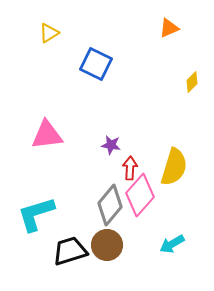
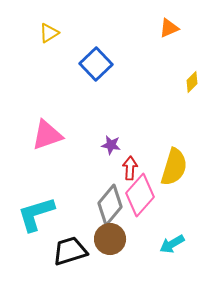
blue square: rotated 20 degrees clockwise
pink triangle: rotated 12 degrees counterclockwise
brown circle: moved 3 px right, 6 px up
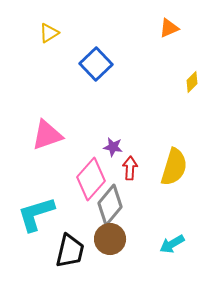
purple star: moved 2 px right, 2 px down
pink diamond: moved 49 px left, 16 px up
black trapezoid: rotated 120 degrees clockwise
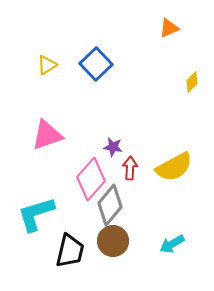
yellow triangle: moved 2 px left, 32 px down
yellow semicircle: rotated 45 degrees clockwise
brown circle: moved 3 px right, 2 px down
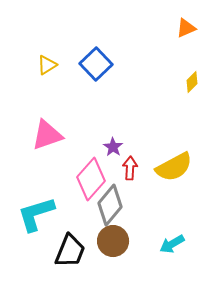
orange triangle: moved 17 px right
purple star: rotated 24 degrees clockwise
black trapezoid: rotated 9 degrees clockwise
